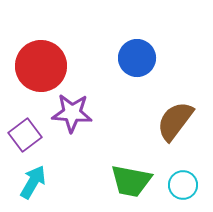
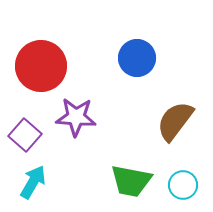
purple star: moved 4 px right, 4 px down
purple square: rotated 12 degrees counterclockwise
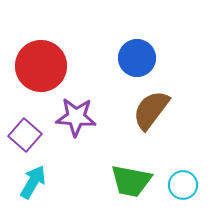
brown semicircle: moved 24 px left, 11 px up
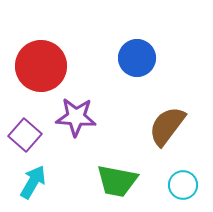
brown semicircle: moved 16 px right, 16 px down
green trapezoid: moved 14 px left
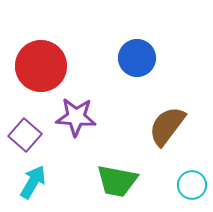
cyan circle: moved 9 px right
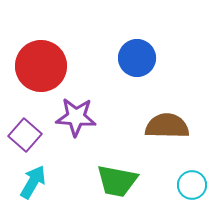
brown semicircle: rotated 54 degrees clockwise
